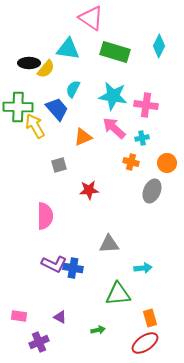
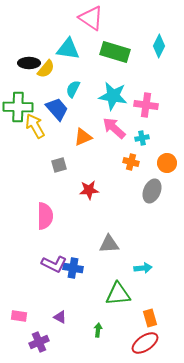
green arrow: rotated 72 degrees counterclockwise
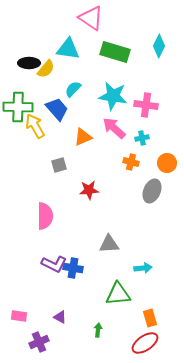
cyan semicircle: rotated 18 degrees clockwise
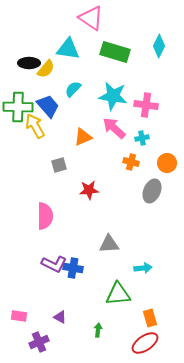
blue trapezoid: moved 9 px left, 3 px up
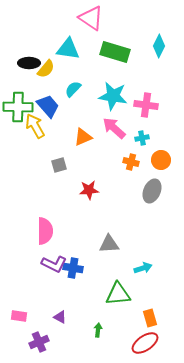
orange circle: moved 6 px left, 3 px up
pink semicircle: moved 15 px down
cyan arrow: rotated 12 degrees counterclockwise
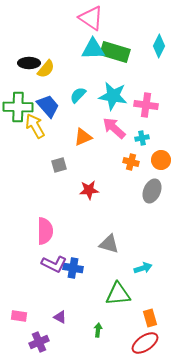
cyan triangle: moved 25 px right; rotated 10 degrees counterclockwise
cyan semicircle: moved 5 px right, 6 px down
gray triangle: rotated 20 degrees clockwise
